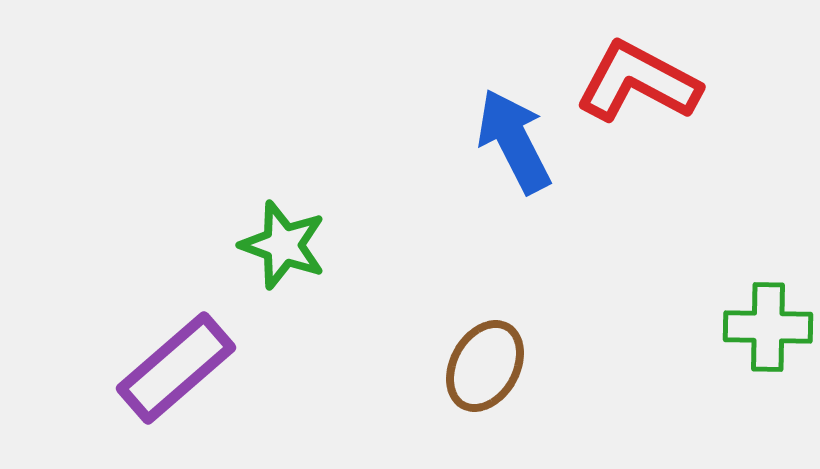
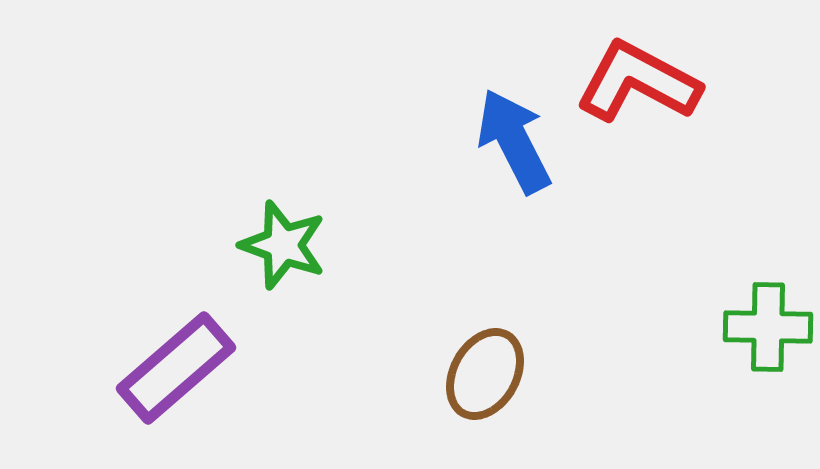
brown ellipse: moved 8 px down
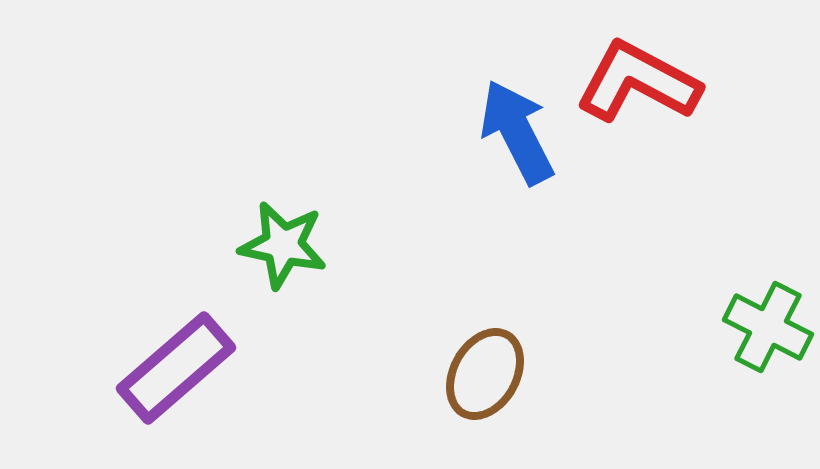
blue arrow: moved 3 px right, 9 px up
green star: rotated 8 degrees counterclockwise
green cross: rotated 26 degrees clockwise
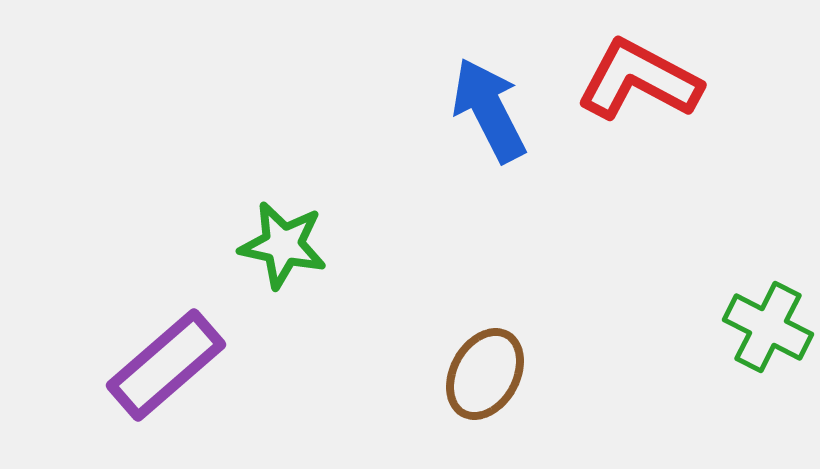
red L-shape: moved 1 px right, 2 px up
blue arrow: moved 28 px left, 22 px up
purple rectangle: moved 10 px left, 3 px up
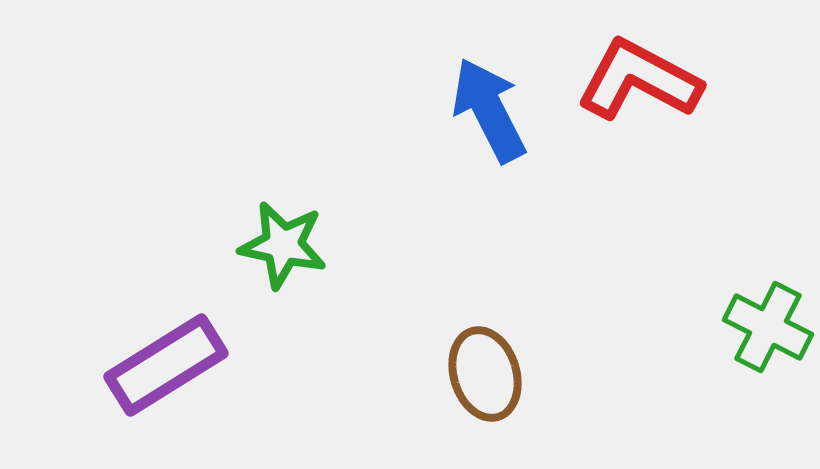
purple rectangle: rotated 9 degrees clockwise
brown ellipse: rotated 46 degrees counterclockwise
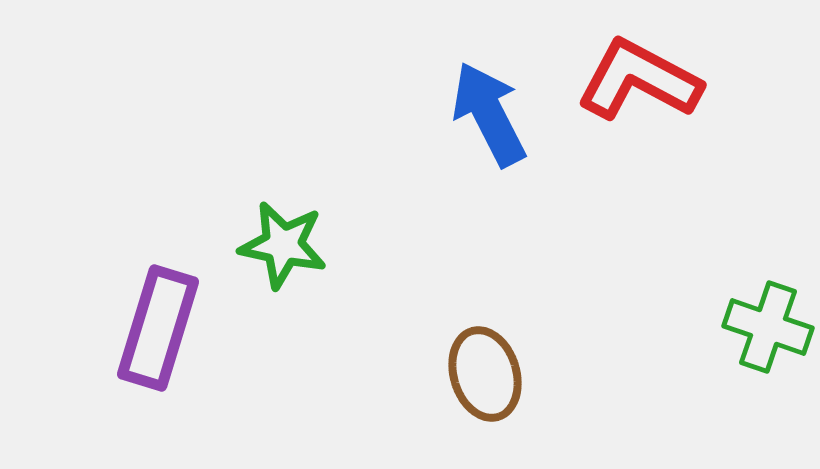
blue arrow: moved 4 px down
green cross: rotated 8 degrees counterclockwise
purple rectangle: moved 8 px left, 37 px up; rotated 41 degrees counterclockwise
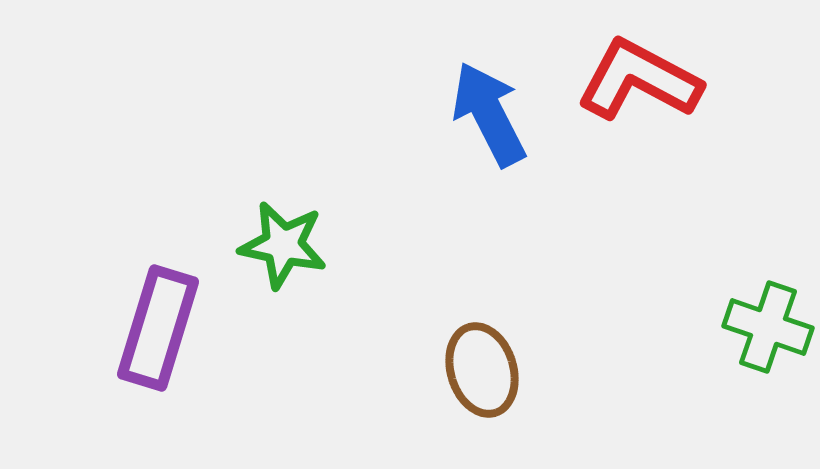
brown ellipse: moved 3 px left, 4 px up
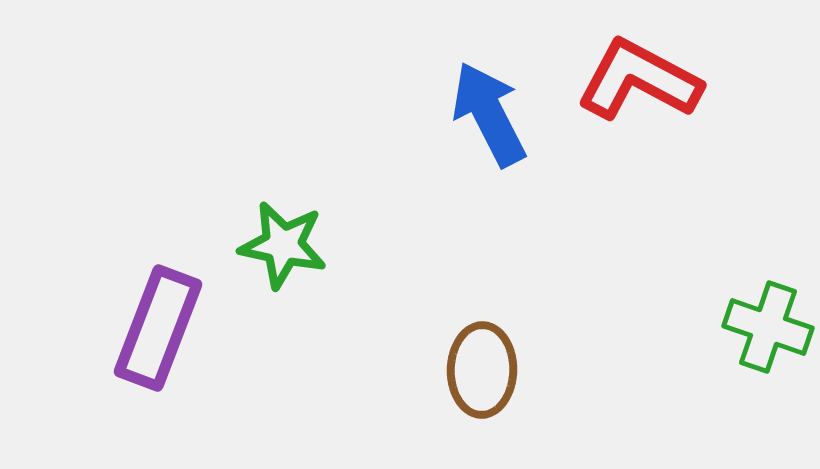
purple rectangle: rotated 4 degrees clockwise
brown ellipse: rotated 18 degrees clockwise
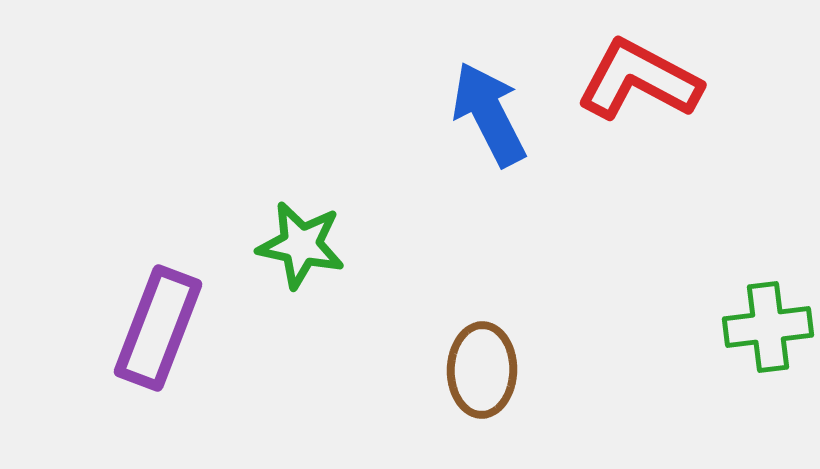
green star: moved 18 px right
green cross: rotated 26 degrees counterclockwise
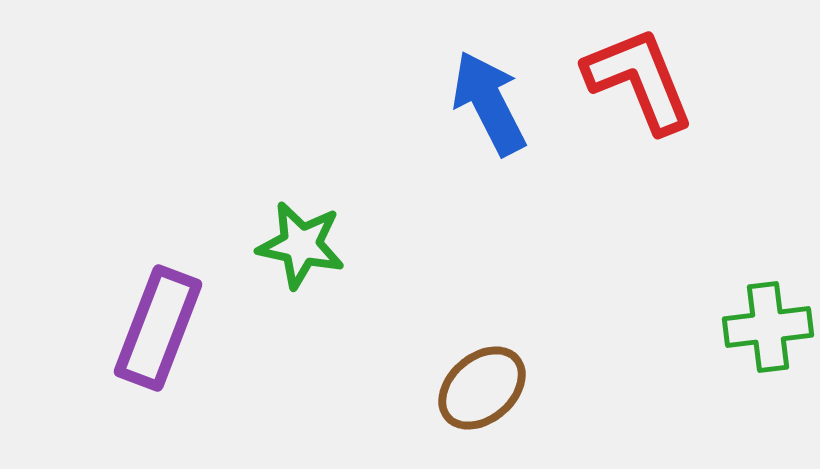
red L-shape: rotated 40 degrees clockwise
blue arrow: moved 11 px up
brown ellipse: moved 18 px down; rotated 48 degrees clockwise
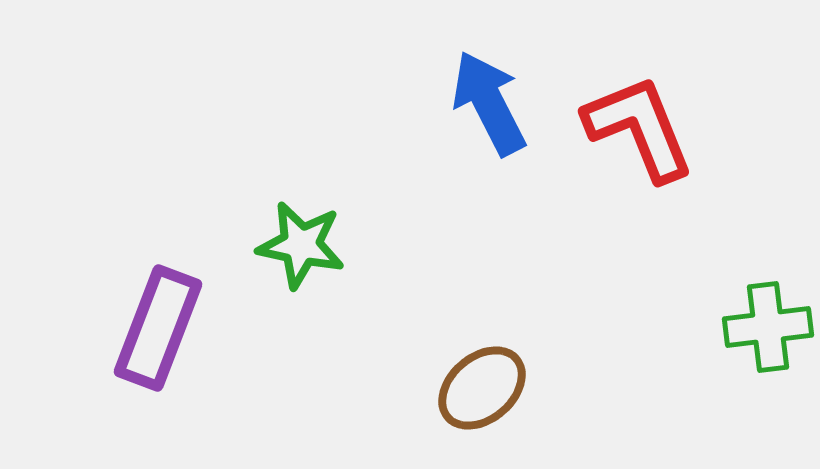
red L-shape: moved 48 px down
